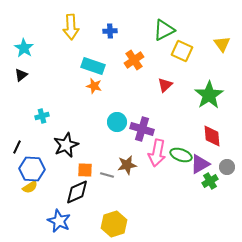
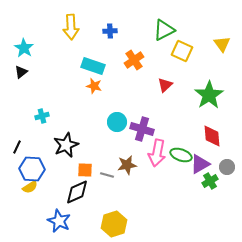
black triangle: moved 3 px up
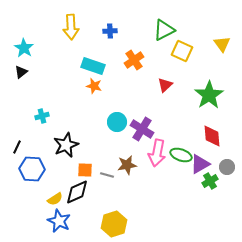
purple cross: rotated 15 degrees clockwise
yellow semicircle: moved 25 px right, 12 px down
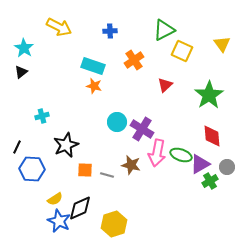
yellow arrow: moved 12 px left; rotated 60 degrees counterclockwise
brown star: moved 4 px right; rotated 24 degrees clockwise
black diamond: moved 3 px right, 16 px down
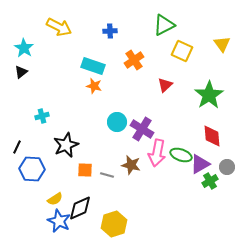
green triangle: moved 5 px up
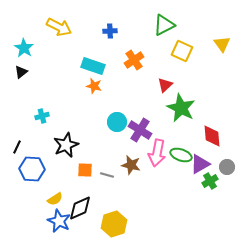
green star: moved 28 px left, 13 px down; rotated 12 degrees counterclockwise
purple cross: moved 2 px left, 1 px down
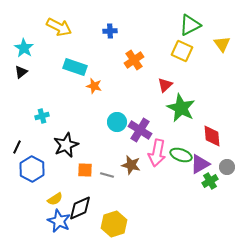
green triangle: moved 26 px right
cyan rectangle: moved 18 px left, 1 px down
blue hexagon: rotated 25 degrees clockwise
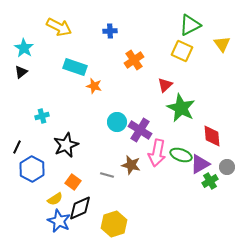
orange square: moved 12 px left, 12 px down; rotated 35 degrees clockwise
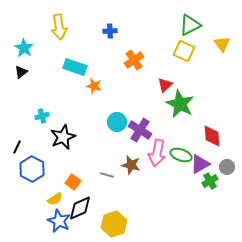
yellow arrow: rotated 55 degrees clockwise
yellow square: moved 2 px right
green star: moved 1 px left, 4 px up
black star: moved 3 px left, 8 px up
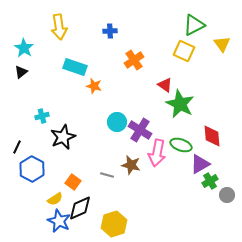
green triangle: moved 4 px right
red triangle: rotated 42 degrees counterclockwise
green ellipse: moved 10 px up
gray circle: moved 28 px down
